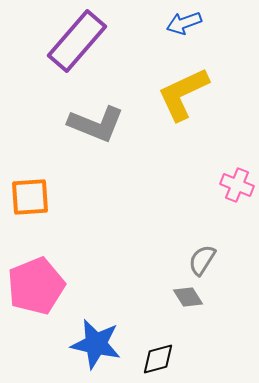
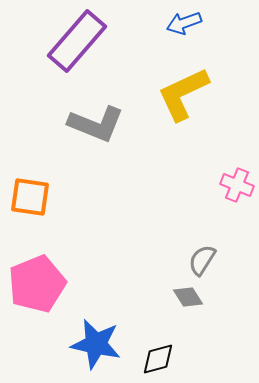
orange square: rotated 12 degrees clockwise
pink pentagon: moved 1 px right, 2 px up
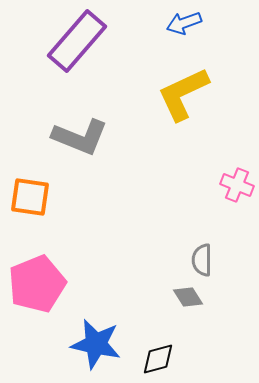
gray L-shape: moved 16 px left, 13 px down
gray semicircle: rotated 32 degrees counterclockwise
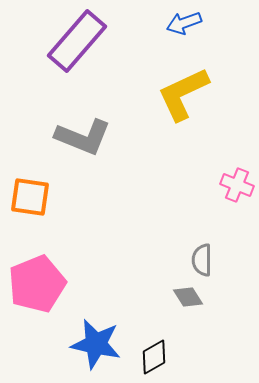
gray L-shape: moved 3 px right
black diamond: moved 4 px left, 2 px up; rotated 15 degrees counterclockwise
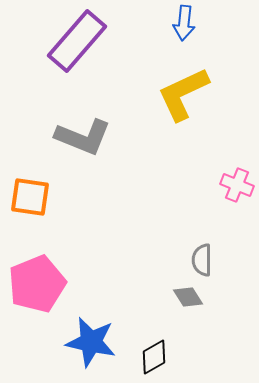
blue arrow: rotated 64 degrees counterclockwise
blue star: moved 5 px left, 2 px up
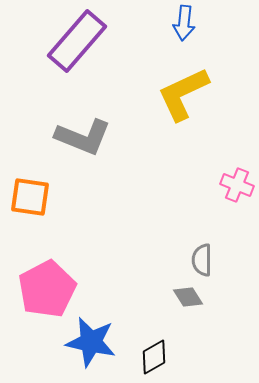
pink pentagon: moved 10 px right, 5 px down; rotated 6 degrees counterclockwise
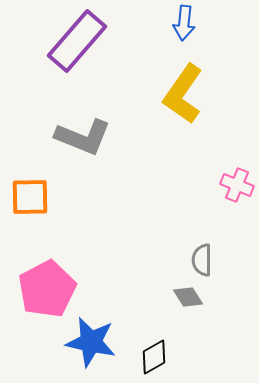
yellow L-shape: rotated 30 degrees counterclockwise
orange square: rotated 9 degrees counterclockwise
